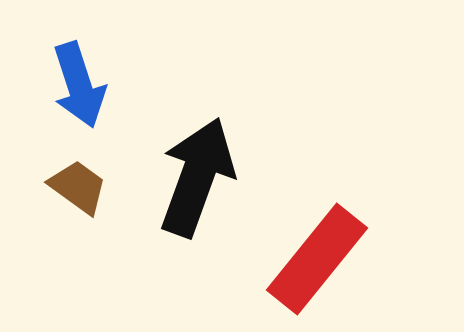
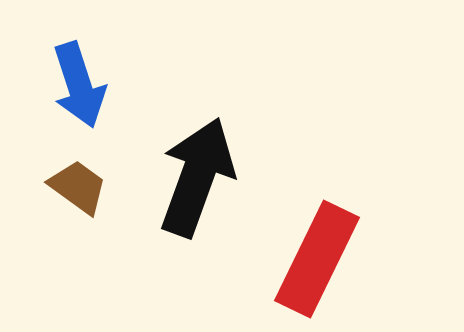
red rectangle: rotated 13 degrees counterclockwise
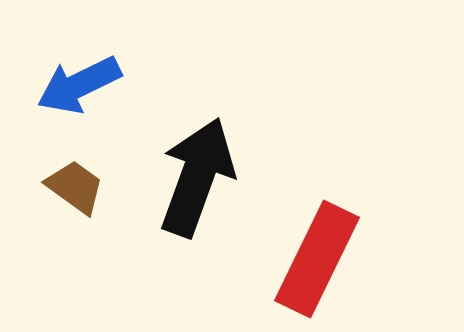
blue arrow: rotated 82 degrees clockwise
brown trapezoid: moved 3 px left
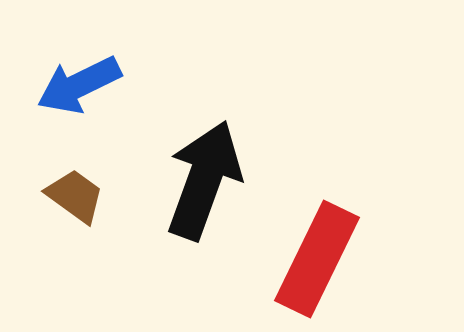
black arrow: moved 7 px right, 3 px down
brown trapezoid: moved 9 px down
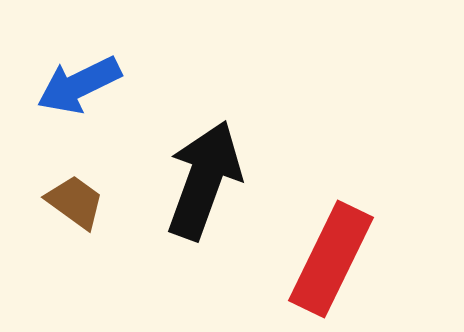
brown trapezoid: moved 6 px down
red rectangle: moved 14 px right
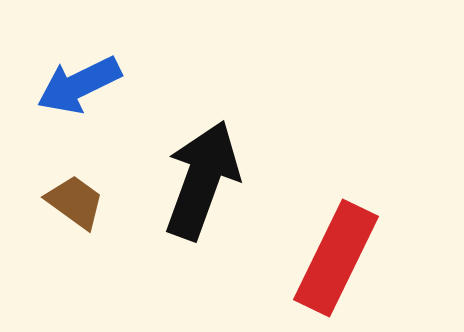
black arrow: moved 2 px left
red rectangle: moved 5 px right, 1 px up
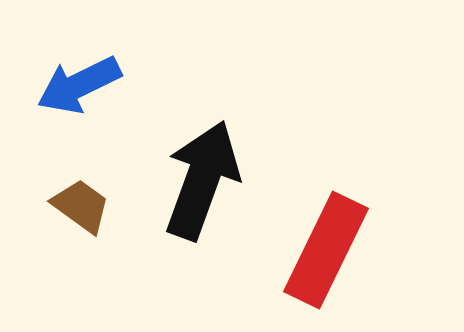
brown trapezoid: moved 6 px right, 4 px down
red rectangle: moved 10 px left, 8 px up
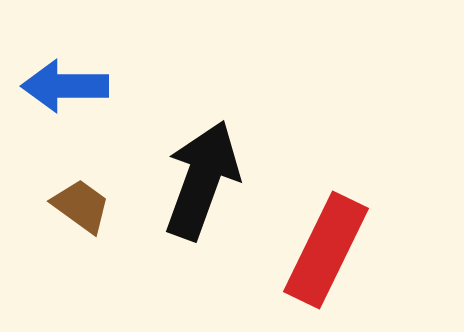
blue arrow: moved 14 px left, 1 px down; rotated 26 degrees clockwise
